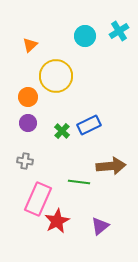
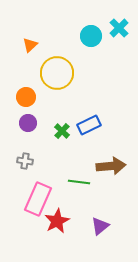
cyan cross: moved 3 px up; rotated 12 degrees counterclockwise
cyan circle: moved 6 px right
yellow circle: moved 1 px right, 3 px up
orange circle: moved 2 px left
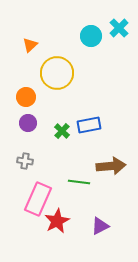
blue rectangle: rotated 15 degrees clockwise
purple triangle: rotated 12 degrees clockwise
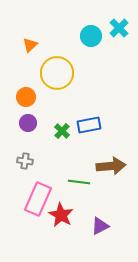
red star: moved 4 px right, 6 px up; rotated 15 degrees counterclockwise
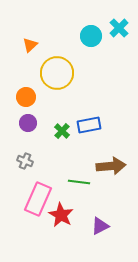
gray cross: rotated 14 degrees clockwise
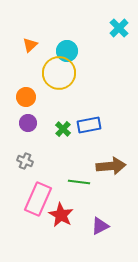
cyan circle: moved 24 px left, 15 px down
yellow circle: moved 2 px right
green cross: moved 1 px right, 2 px up
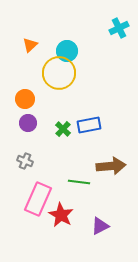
cyan cross: rotated 18 degrees clockwise
orange circle: moved 1 px left, 2 px down
